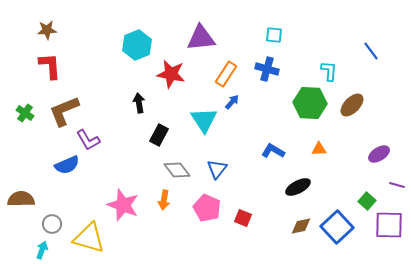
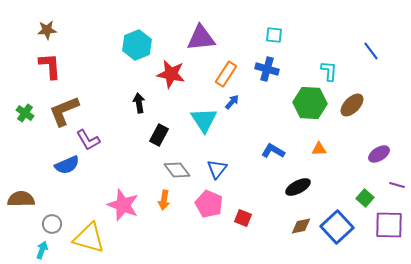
green square: moved 2 px left, 3 px up
pink pentagon: moved 2 px right, 4 px up
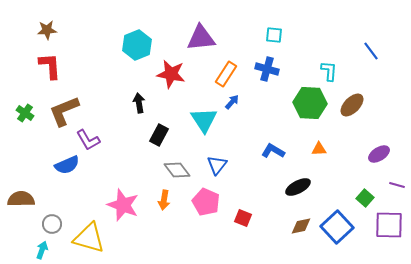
blue triangle: moved 4 px up
pink pentagon: moved 3 px left, 2 px up
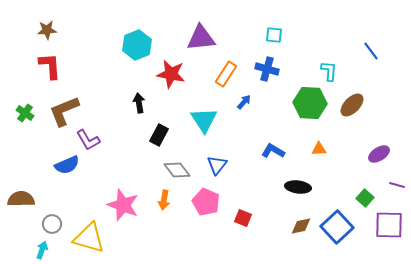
blue arrow: moved 12 px right
black ellipse: rotated 35 degrees clockwise
